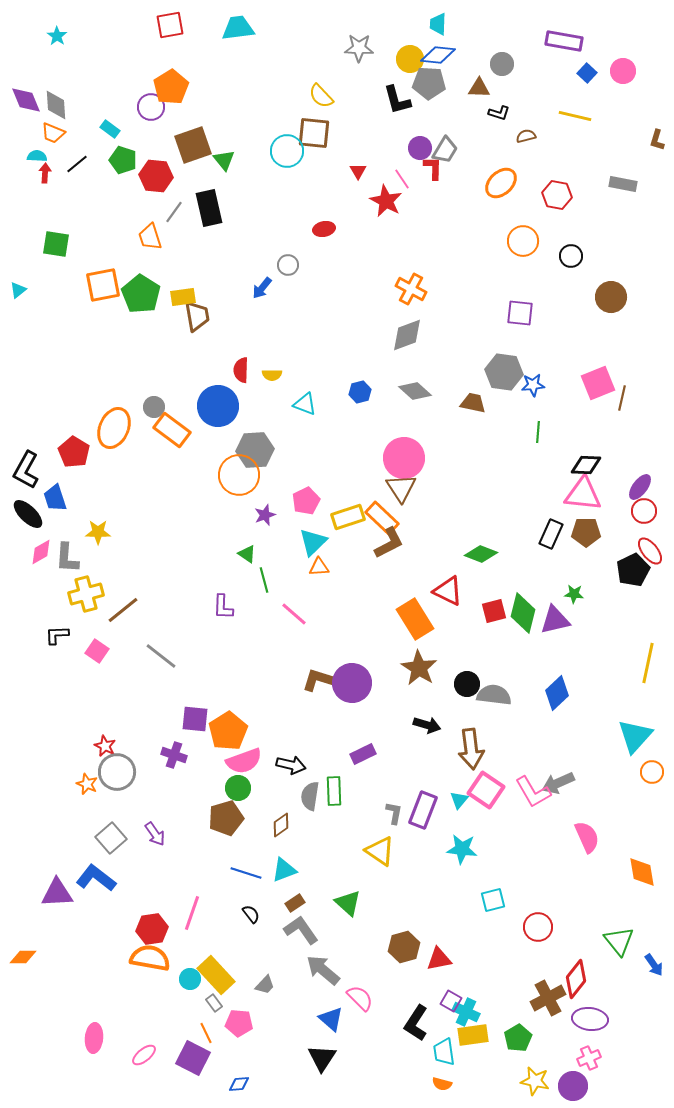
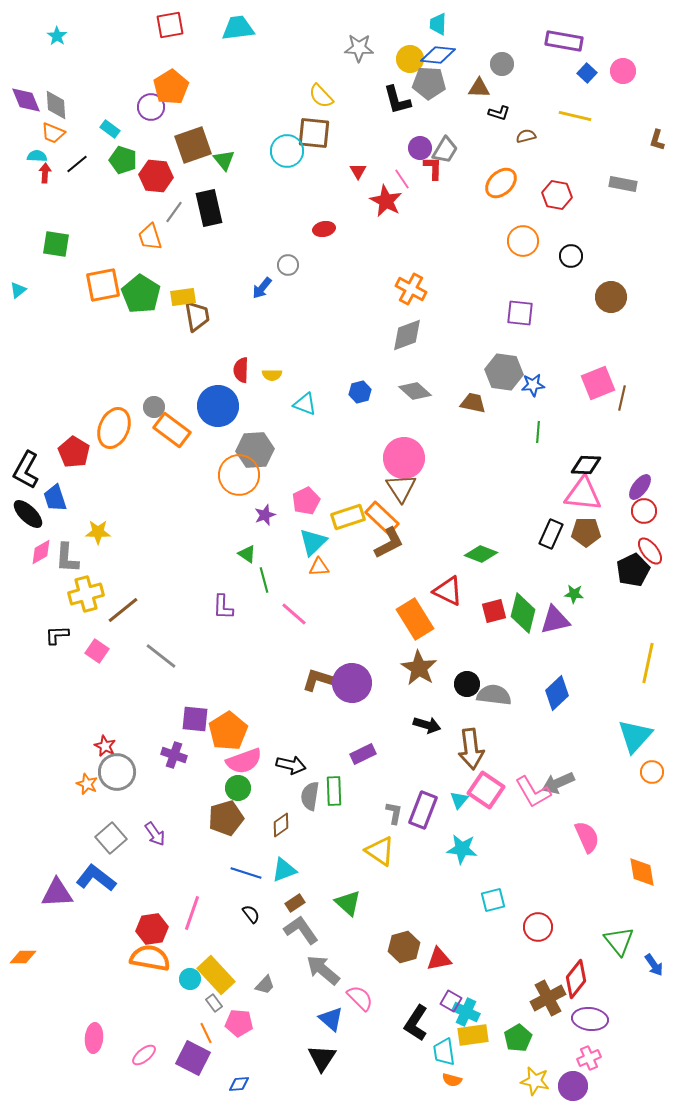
orange semicircle at (442, 1084): moved 10 px right, 4 px up
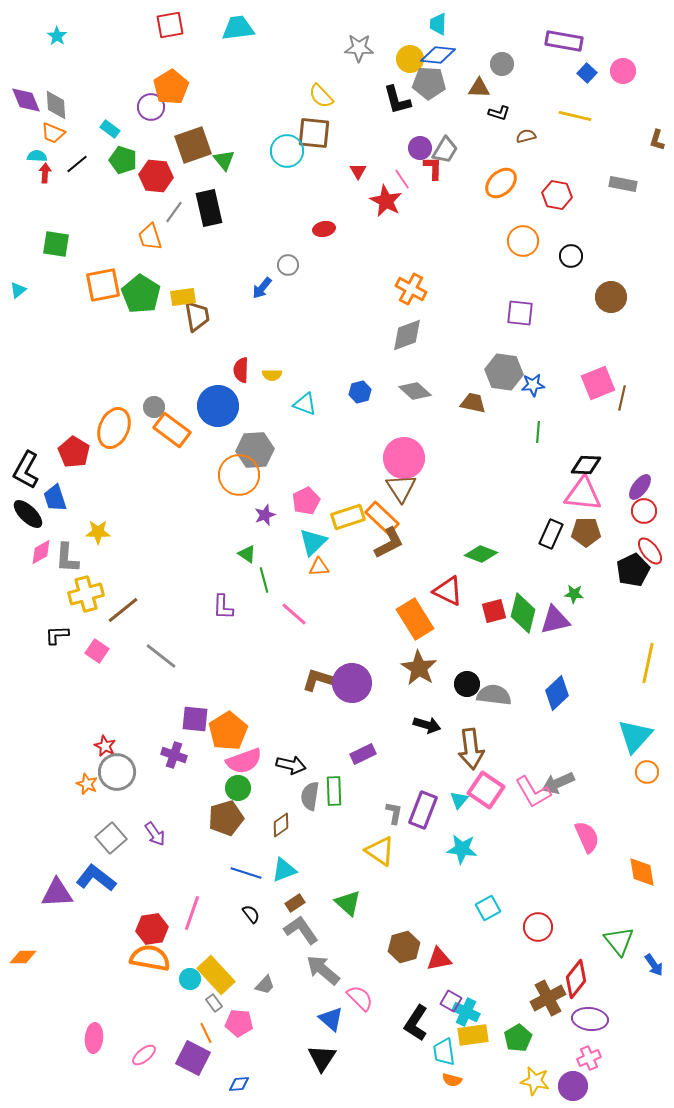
orange circle at (652, 772): moved 5 px left
cyan square at (493, 900): moved 5 px left, 8 px down; rotated 15 degrees counterclockwise
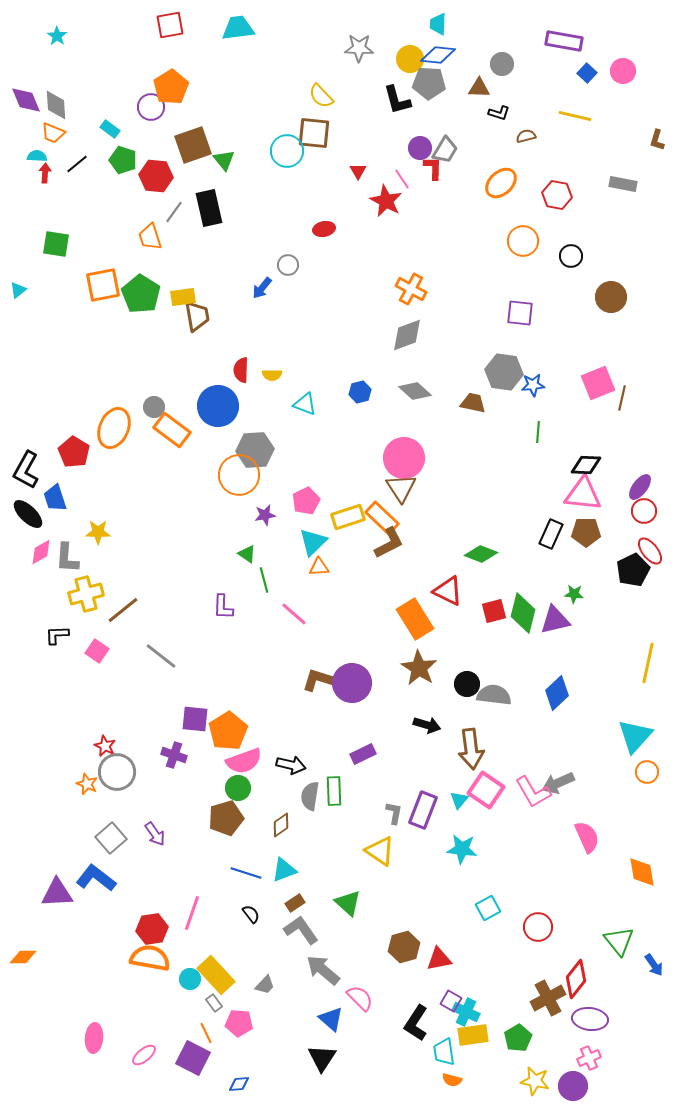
purple star at (265, 515): rotated 10 degrees clockwise
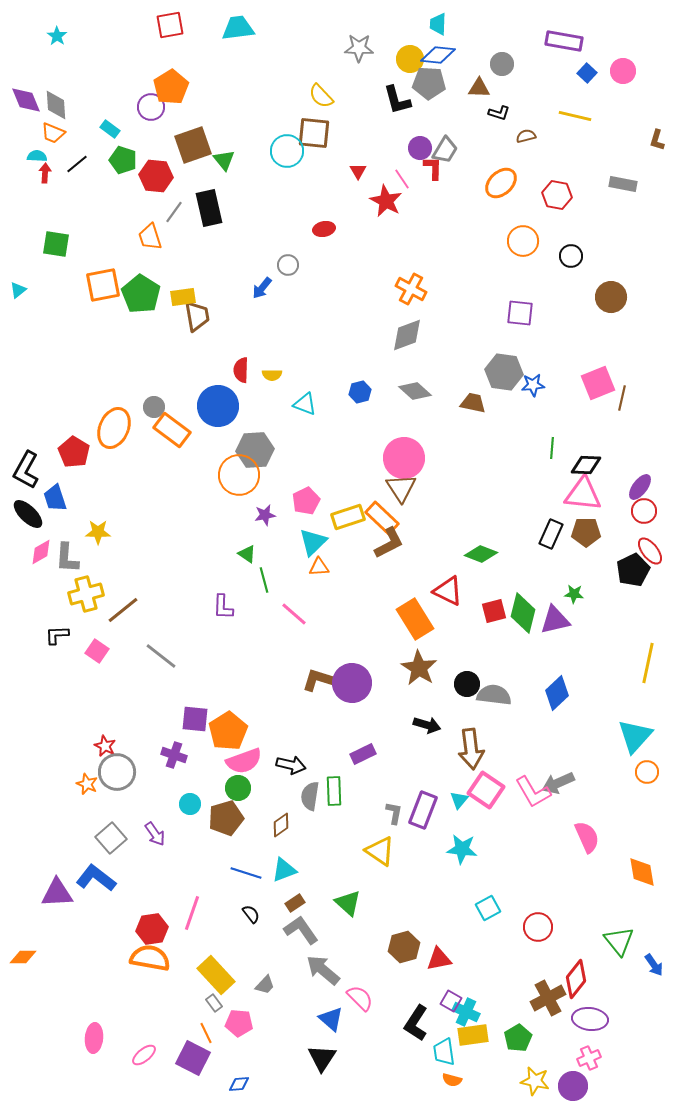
green line at (538, 432): moved 14 px right, 16 px down
cyan circle at (190, 979): moved 175 px up
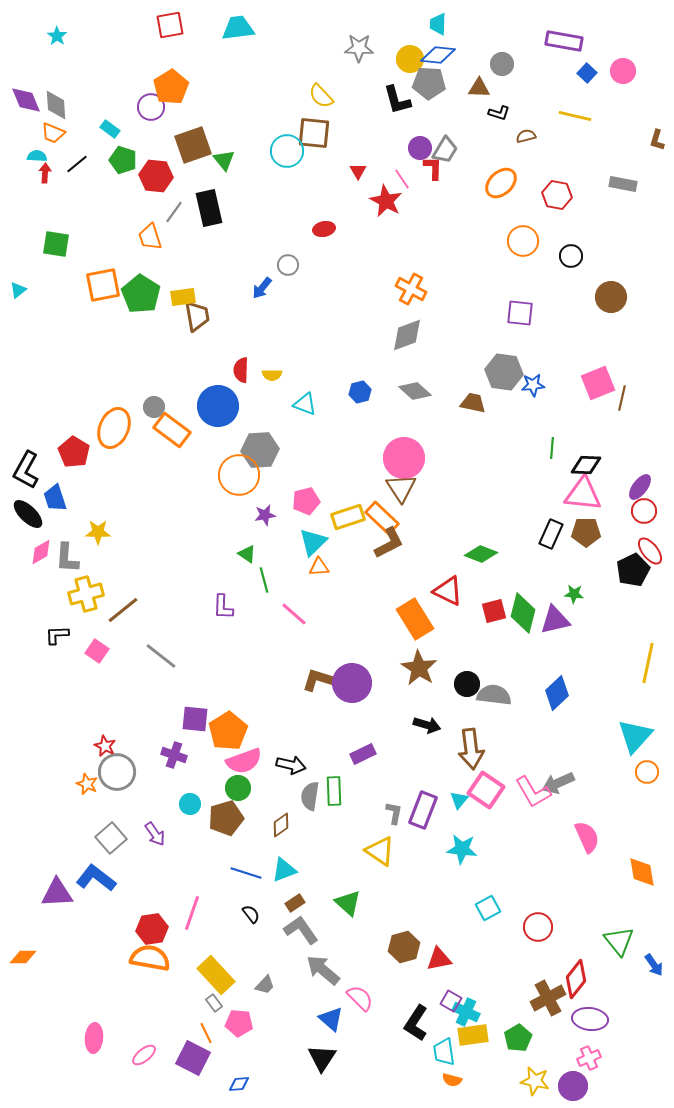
gray hexagon at (255, 450): moved 5 px right
pink pentagon at (306, 501): rotated 12 degrees clockwise
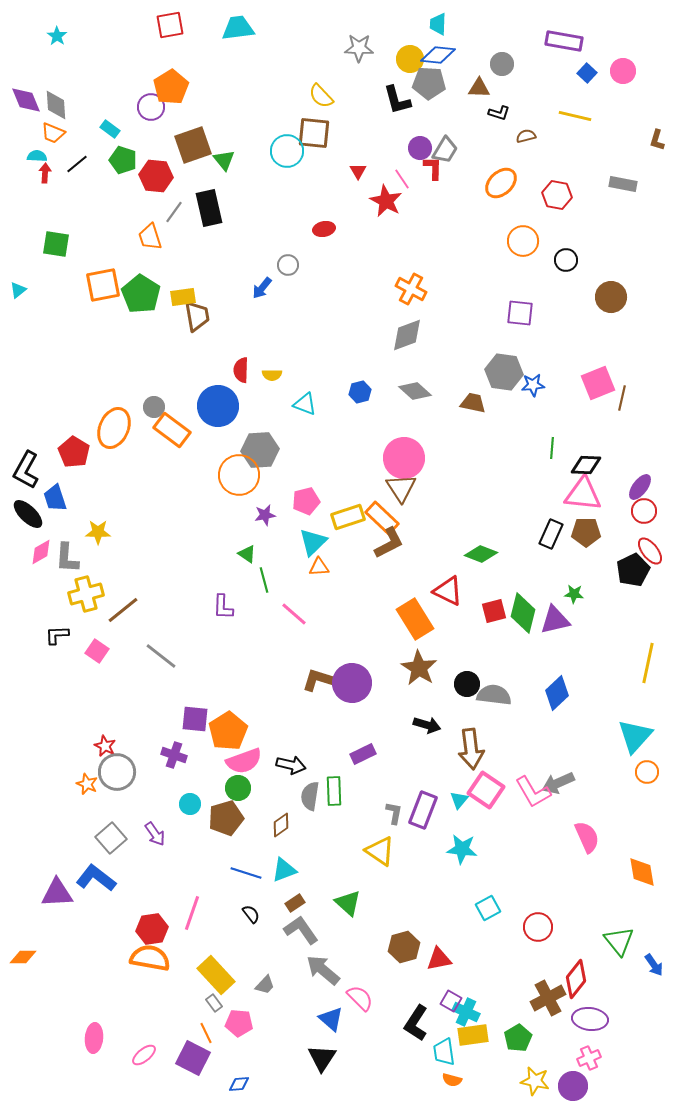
black circle at (571, 256): moved 5 px left, 4 px down
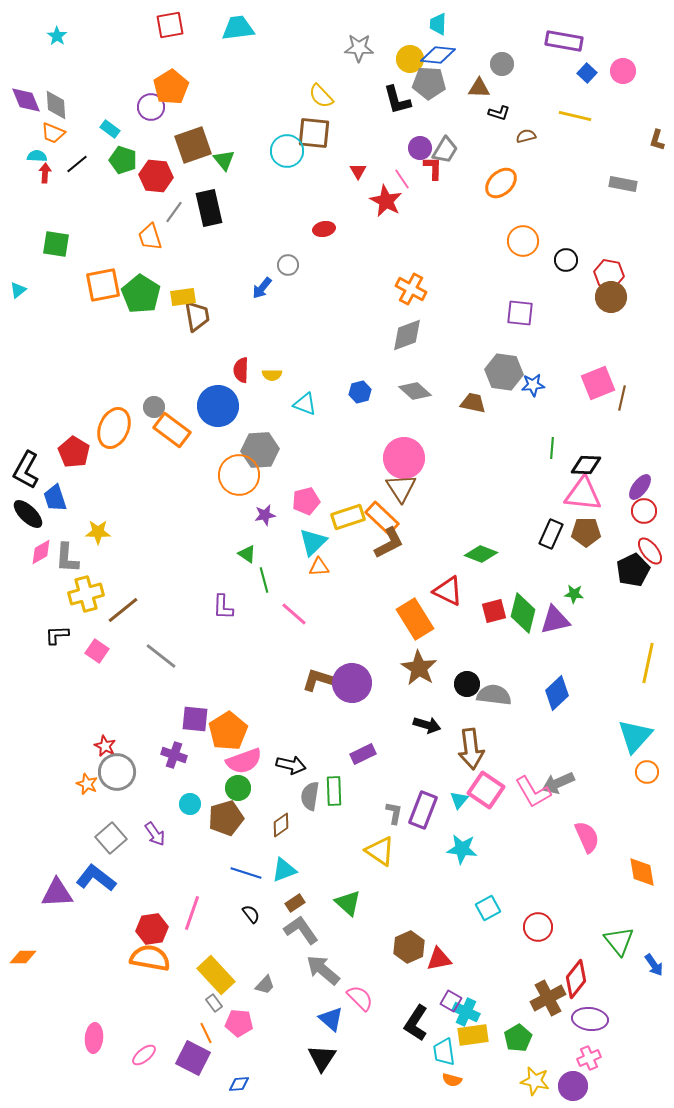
red hexagon at (557, 195): moved 52 px right, 79 px down
brown hexagon at (404, 947): moved 5 px right; rotated 8 degrees counterclockwise
